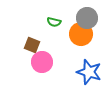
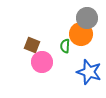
green semicircle: moved 11 px right, 24 px down; rotated 80 degrees clockwise
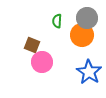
orange circle: moved 1 px right, 1 px down
green semicircle: moved 8 px left, 25 px up
blue star: rotated 15 degrees clockwise
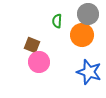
gray circle: moved 1 px right, 4 px up
pink circle: moved 3 px left
blue star: rotated 15 degrees counterclockwise
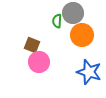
gray circle: moved 15 px left, 1 px up
